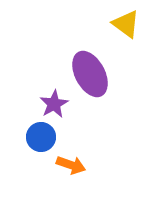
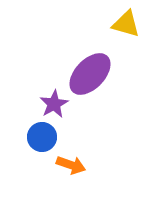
yellow triangle: rotated 20 degrees counterclockwise
purple ellipse: rotated 72 degrees clockwise
blue circle: moved 1 px right
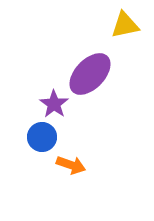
yellow triangle: moved 1 px left, 1 px down; rotated 28 degrees counterclockwise
purple star: rotated 8 degrees counterclockwise
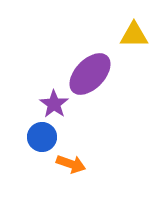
yellow triangle: moved 9 px right, 10 px down; rotated 12 degrees clockwise
orange arrow: moved 1 px up
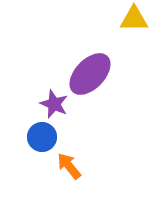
yellow triangle: moved 16 px up
purple star: rotated 12 degrees counterclockwise
orange arrow: moved 2 px left, 2 px down; rotated 148 degrees counterclockwise
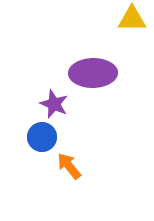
yellow triangle: moved 2 px left
purple ellipse: moved 3 px right, 1 px up; rotated 45 degrees clockwise
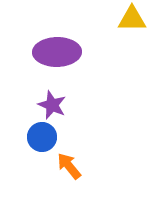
purple ellipse: moved 36 px left, 21 px up
purple star: moved 2 px left, 1 px down
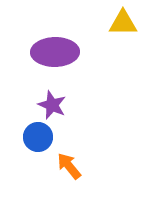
yellow triangle: moved 9 px left, 4 px down
purple ellipse: moved 2 px left
blue circle: moved 4 px left
